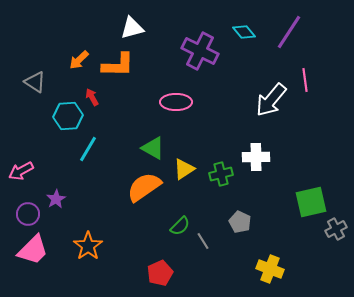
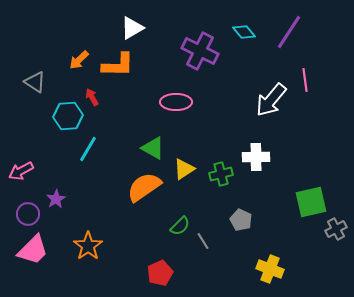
white triangle: rotated 15 degrees counterclockwise
gray pentagon: moved 1 px right, 2 px up
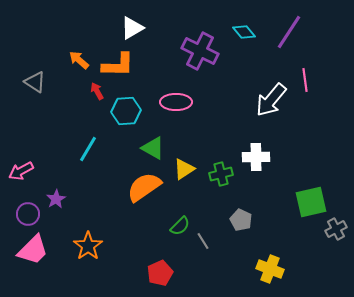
orange arrow: rotated 85 degrees clockwise
red arrow: moved 5 px right, 6 px up
cyan hexagon: moved 58 px right, 5 px up
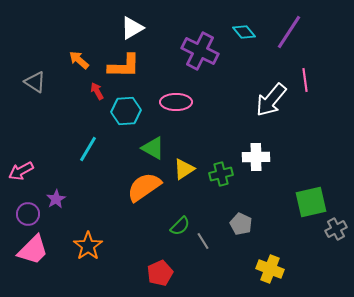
orange L-shape: moved 6 px right, 1 px down
gray pentagon: moved 4 px down
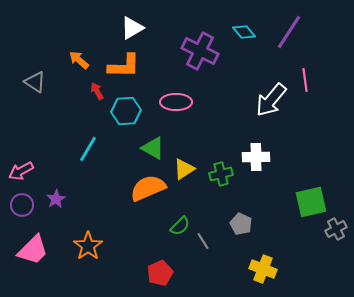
orange semicircle: moved 4 px right, 1 px down; rotated 12 degrees clockwise
purple circle: moved 6 px left, 9 px up
yellow cross: moved 7 px left
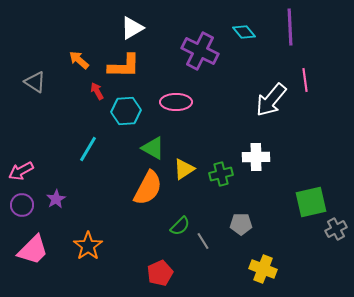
purple line: moved 1 px right, 5 px up; rotated 36 degrees counterclockwise
orange semicircle: rotated 141 degrees clockwise
gray pentagon: rotated 25 degrees counterclockwise
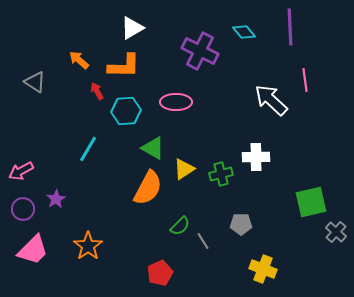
white arrow: rotated 93 degrees clockwise
purple circle: moved 1 px right, 4 px down
gray cross: moved 3 px down; rotated 20 degrees counterclockwise
